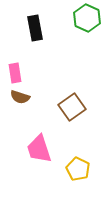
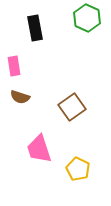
pink rectangle: moved 1 px left, 7 px up
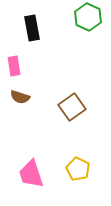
green hexagon: moved 1 px right, 1 px up
black rectangle: moved 3 px left
pink trapezoid: moved 8 px left, 25 px down
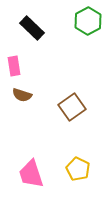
green hexagon: moved 4 px down; rotated 8 degrees clockwise
black rectangle: rotated 35 degrees counterclockwise
brown semicircle: moved 2 px right, 2 px up
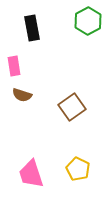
black rectangle: rotated 35 degrees clockwise
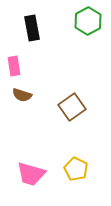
yellow pentagon: moved 2 px left
pink trapezoid: rotated 56 degrees counterclockwise
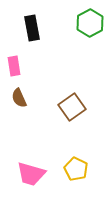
green hexagon: moved 2 px right, 2 px down
brown semicircle: moved 3 px left, 3 px down; rotated 48 degrees clockwise
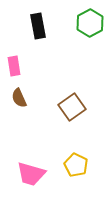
black rectangle: moved 6 px right, 2 px up
yellow pentagon: moved 4 px up
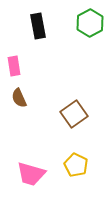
brown square: moved 2 px right, 7 px down
